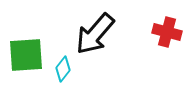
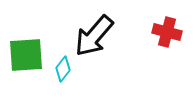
black arrow: moved 1 px left, 2 px down
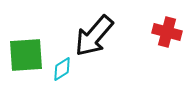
cyan diamond: moved 1 px left; rotated 20 degrees clockwise
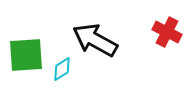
red cross: rotated 12 degrees clockwise
black arrow: moved 1 px right, 4 px down; rotated 78 degrees clockwise
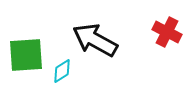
cyan diamond: moved 2 px down
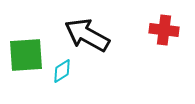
red cross: moved 3 px left, 2 px up; rotated 20 degrees counterclockwise
black arrow: moved 8 px left, 5 px up
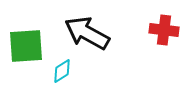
black arrow: moved 2 px up
green square: moved 9 px up
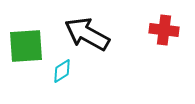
black arrow: moved 1 px down
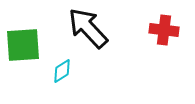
black arrow: moved 1 px right, 6 px up; rotated 18 degrees clockwise
green square: moved 3 px left, 1 px up
